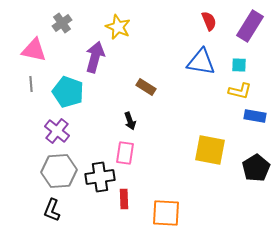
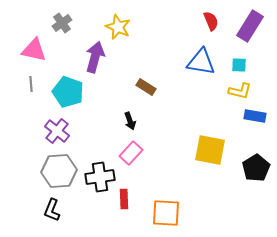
red semicircle: moved 2 px right
pink rectangle: moved 6 px right; rotated 35 degrees clockwise
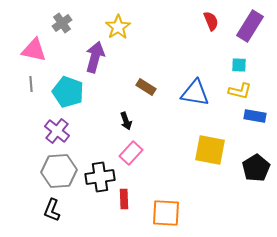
yellow star: rotated 15 degrees clockwise
blue triangle: moved 6 px left, 31 px down
black arrow: moved 4 px left
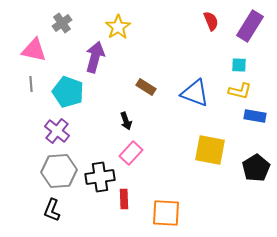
blue triangle: rotated 12 degrees clockwise
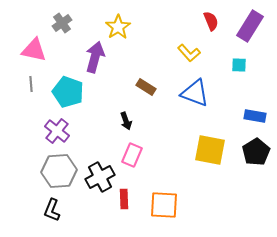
yellow L-shape: moved 51 px left, 38 px up; rotated 35 degrees clockwise
pink rectangle: moved 1 px right, 2 px down; rotated 20 degrees counterclockwise
black pentagon: moved 16 px up
black cross: rotated 20 degrees counterclockwise
orange square: moved 2 px left, 8 px up
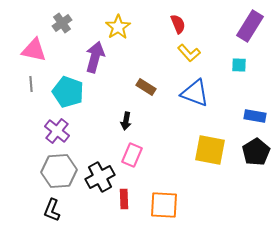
red semicircle: moved 33 px left, 3 px down
black arrow: rotated 30 degrees clockwise
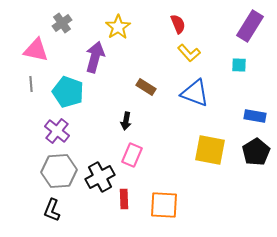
pink triangle: moved 2 px right
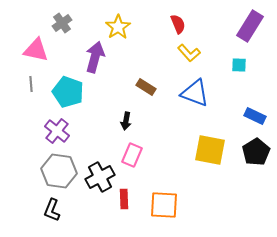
blue rectangle: rotated 15 degrees clockwise
gray hexagon: rotated 12 degrees clockwise
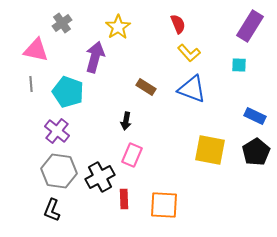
blue triangle: moved 3 px left, 4 px up
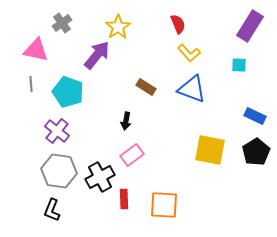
purple arrow: moved 2 px right, 2 px up; rotated 24 degrees clockwise
pink rectangle: rotated 30 degrees clockwise
